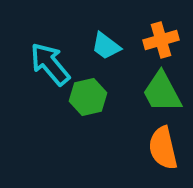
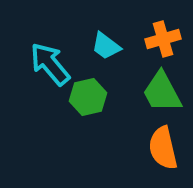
orange cross: moved 2 px right, 1 px up
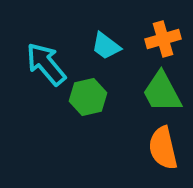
cyan arrow: moved 4 px left
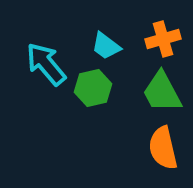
green hexagon: moved 5 px right, 9 px up
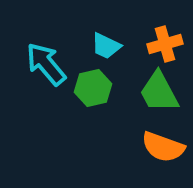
orange cross: moved 2 px right, 5 px down
cyan trapezoid: rotated 12 degrees counterclockwise
green trapezoid: moved 3 px left
orange semicircle: moved 1 px up; rotated 57 degrees counterclockwise
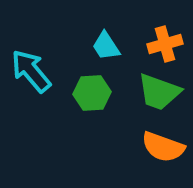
cyan trapezoid: rotated 32 degrees clockwise
cyan arrow: moved 15 px left, 7 px down
green hexagon: moved 1 px left, 5 px down; rotated 9 degrees clockwise
green trapezoid: rotated 42 degrees counterclockwise
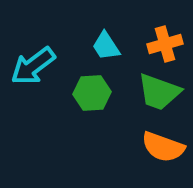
cyan arrow: moved 2 px right, 5 px up; rotated 87 degrees counterclockwise
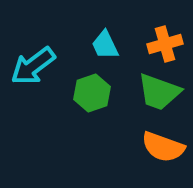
cyan trapezoid: moved 1 px left, 1 px up; rotated 8 degrees clockwise
green hexagon: rotated 15 degrees counterclockwise
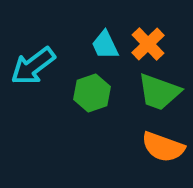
orange cross: moved 17 px left; rotated 28 degrees counterclockwise
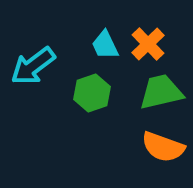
green trapezoid: moved 2 px right; rotated 147 degrees clockwise
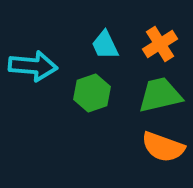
orange cross: moved 12 px right; rotated 12 degrees clockwise
cyan arrow: rotated 138 degrees counterclockwise
green trapezoid: moved 1 px left, 3 px down
